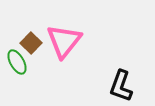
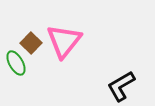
green ellipse: moved 1 px left, 1 px down
black L-shape: rotated 40 degrees clockwise
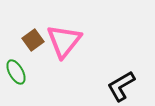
brown square: moved 2 px right, 3 px up; rotated 10 degrees clockwise
green ellipse: moved 9 px down
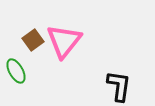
green ellipse: moved 1 px up
black L-shape: moved 2 px left; rotated 128 degrees clockwise
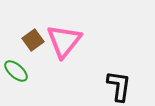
green ellipse: rotated 20 degrees counterclockwise
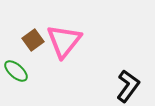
black L-shape: moved 9 px right; rotated 28 degrees clockwise
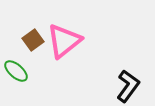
pink triangle: rotated 12 degrees clockwise
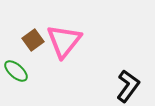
pink triangle: rotated 12 degrees counterclockwise
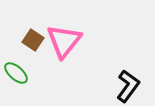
brown square: rotated 20 degrees counterclockwise
green ellipse: moved 2 px down
